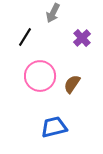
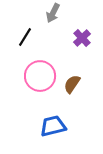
blue trapezoid: moved 1 px left, 1 px up
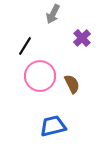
gray arrow: moved 1 px down
black line: moved 9 px down
brown semicircle: rotated 120 degrees clockwise
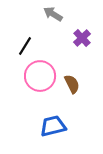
gray arrow: rotated 96 degrees clockwise
